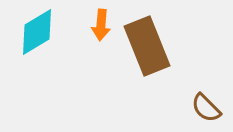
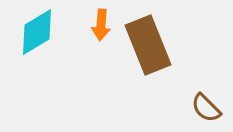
brown rectangle: moved 1 px right, 1 px up
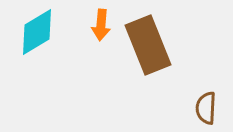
brown semicircle: rotated 48 degrees clockwise
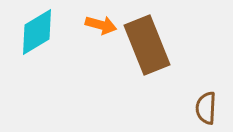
orange arrow: rotated 80 degrees counterclockwise
brown rectangle: moved 1 px left
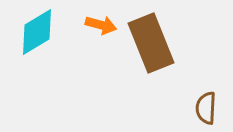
brown rectangle: moved 4 px right, 2 px up
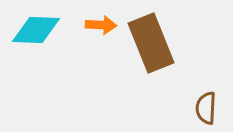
orange arrow: rotated 12 degrees counterclockwise
cyan diamond: moved 1 px left, 2 px up; rotated 33 degrees clockwise
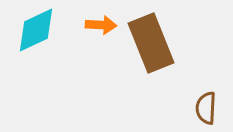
cyan diamond: rotated 27 degrees counterclockwise
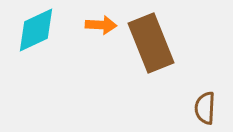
brown semicircle: moved 1 px left
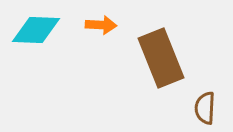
cyan diamond: rotated 27 degrees clockwise
brown rectangle: moved 10 px right, 15 px down
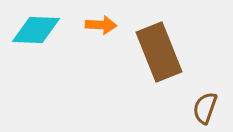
brown rectangle: moved 2 px left, 6 px up
brown semicircle: rotated 16 degrees clockwise
